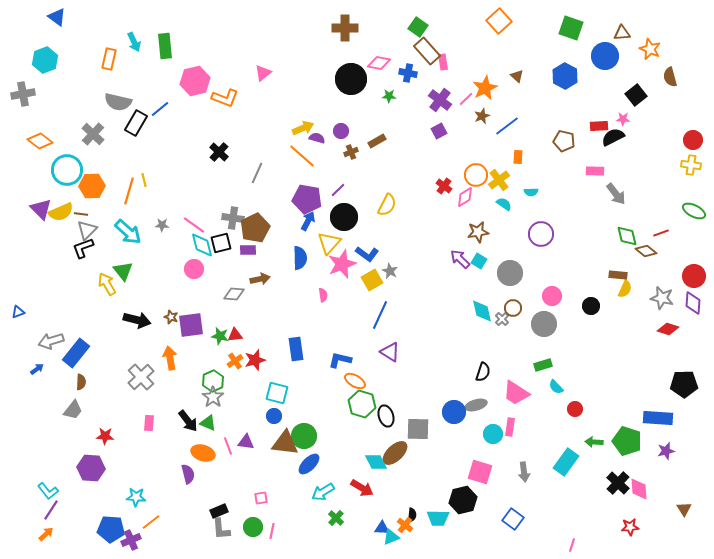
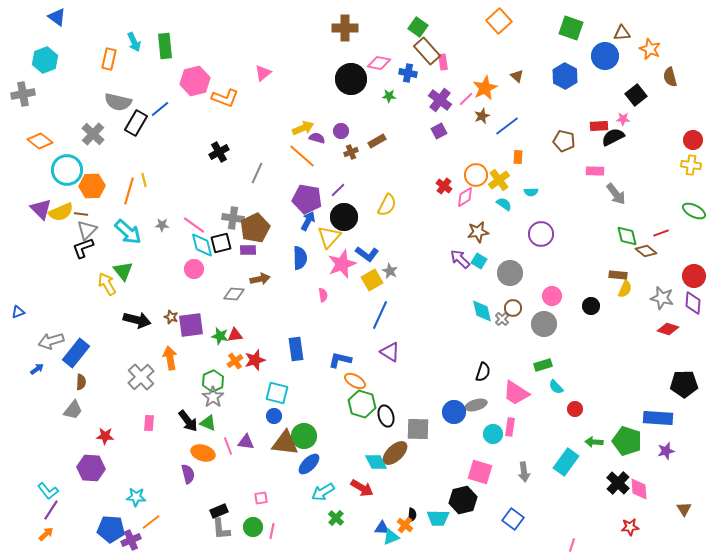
black cross at (219, 152): rotated 18 degrees clockwise
yellow triangle at (329, 243): moved 6 px up
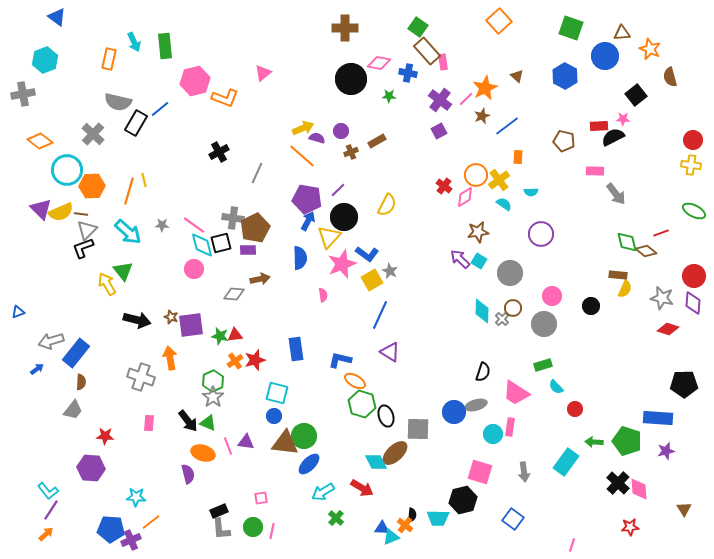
green diamond at (627, 236): moved 6 px down
cyan diamond at (482, 311): rotated 15 degrees clockwise
gray cross at (141, 377): rotated 28 degrees counterclockwise
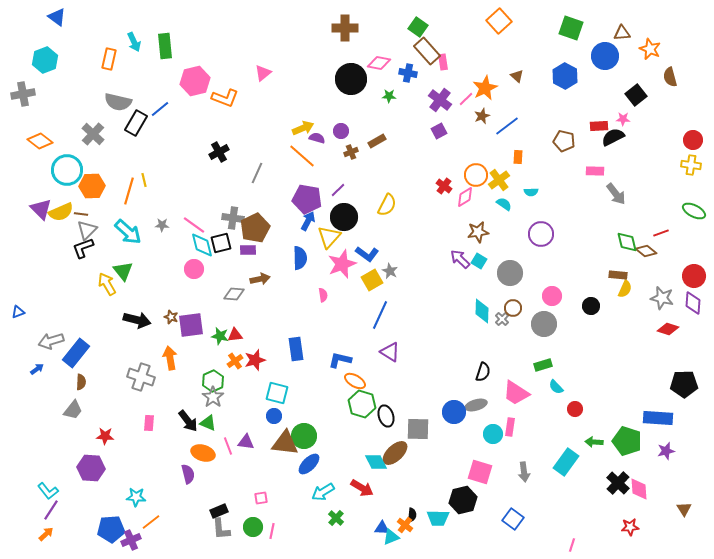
blue pentagon at (111, 529): rotated 8 degrees counterclockwise
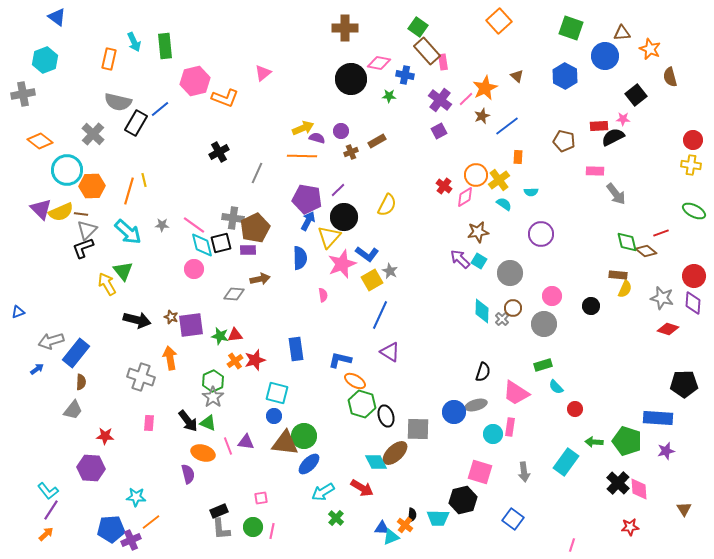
blue cross at (408, 73): moved 3 px left, 2 px down
orange line at (302, 156): rotated 40 degrees counterclockwise
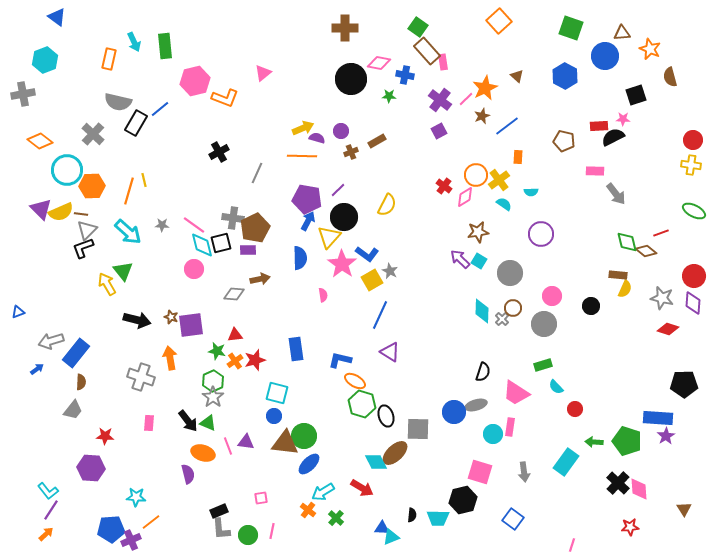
black square at (636, 95): rotated 20 degrees clockwise
pink star at (342, 264): rotated 16 degrees counterclockwise
green star at (220, 336): moved 3 px left, 15 px down
purple star at (666, 451): moved 15 px up; rotated 18 degrees counterclockwise
orange cross at (405, 525): moved 97 px left, 15 px up
green circle at (253, 527): moved 5 px left, 8 px down
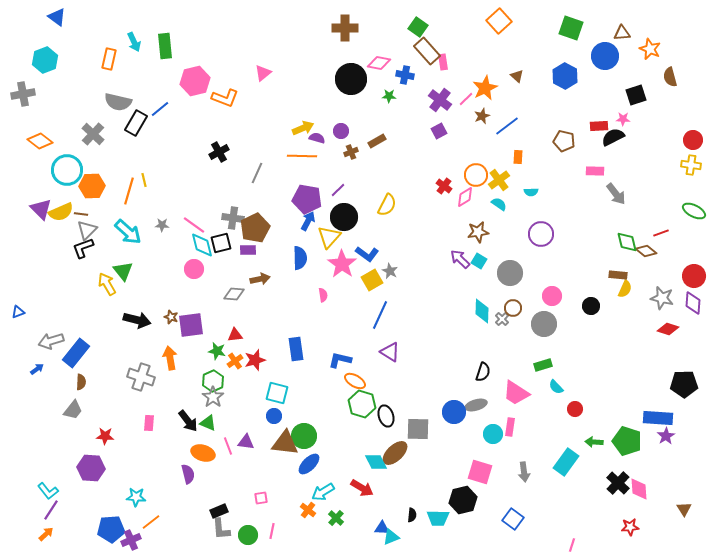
cyan semicircle at (504, 204): moved 5 px left
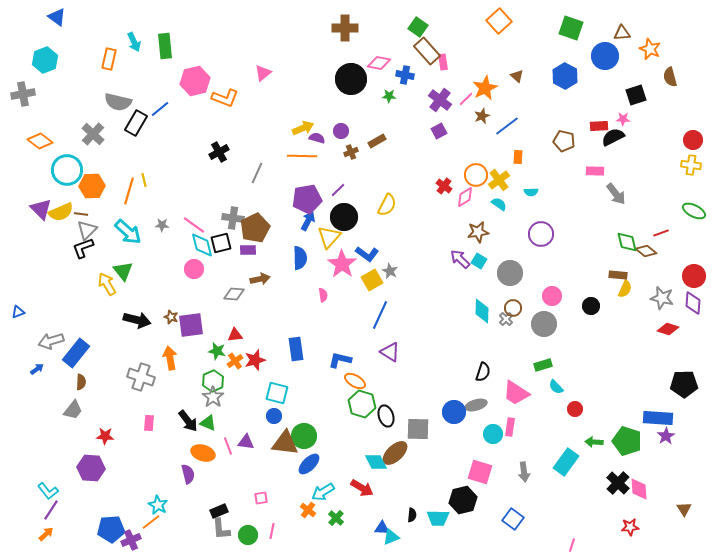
purple pentagon at (307, 199): rotated 20 degrees counterclockwise
gray cross at (502, 319): moved 4 px right
cyan star at (136, 497): moved 22 px right, 8 px down; rotated 24 degrees clockwise
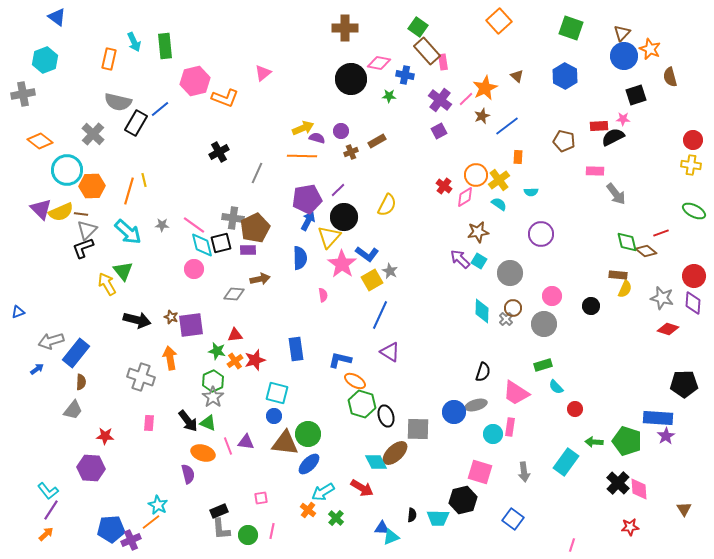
brown triangle at (622, 33): rotated 42 degrees counterclockwise
blue circle at (605, 56): moved 19 px right
green circle at (304, 436): moved 4 px right, 2 px up
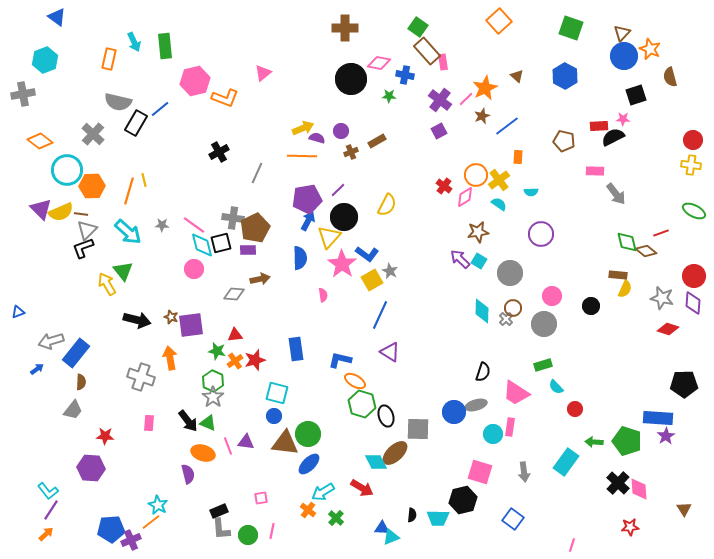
green hexagon at (213, 381): rotated 10 degrees counterclockwise
